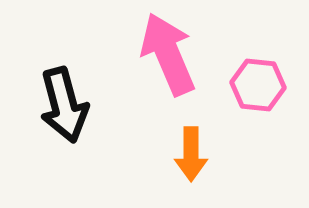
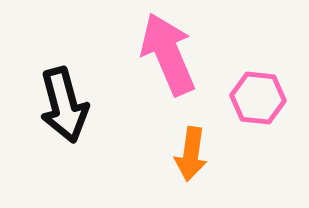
pink hexagon: moved 13 px down
orange arrow: rotated 8 degrees clockwise
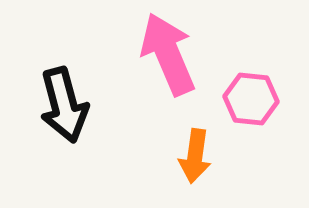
pink hexagon: moved 7 px left, 1 px down
orange arrow: moved 4 px right, 2 px down
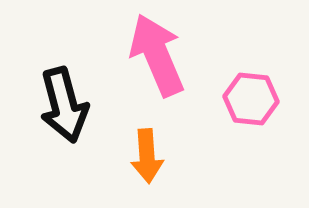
pink arrow: moved 11 px left, 1 px down
orange arrow: moved 48 px left; rotated 12 degrees counterclockwise
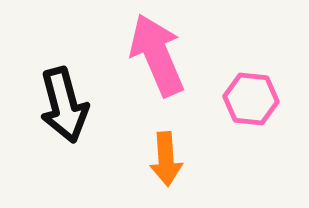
orange arrow: moved 19 px right, 3 px down
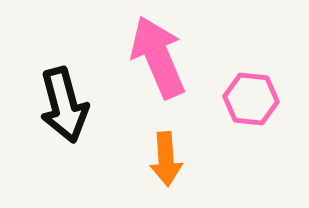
pink arrow: moved 1 px right, 2 px down
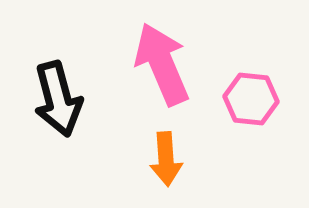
pink arrow: moved 4 px right, 7 px down
black arrow: moved 6 px left, 6 px up
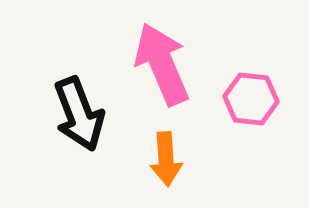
black arrow: moved 21 px right, 15 px down; rotated 6 degrees counterclockwise
